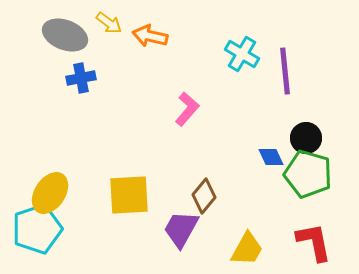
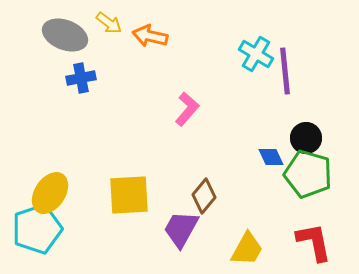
cyan cross: moved 14 px right
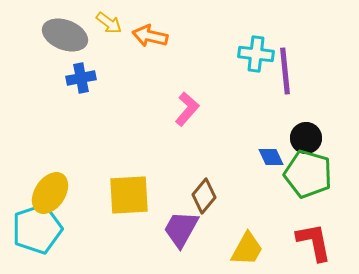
cyan cross: rotated 24 degrees counterclockwise
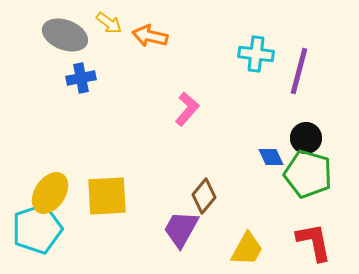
purple line: moved 14 px right; rotated 21 degrees clockwise
yellow square: moved 22 px left, 1 px down
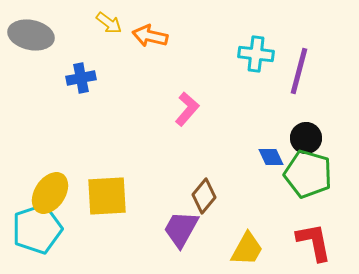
gray ellipse: moved 34 px left; rotated 9 degrees counterclockwise
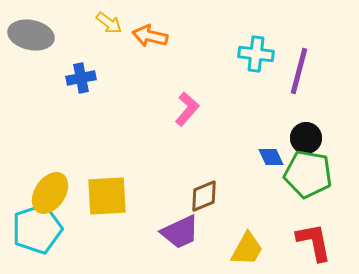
green pentagon: rotated 6 degrees counterclockwise
brown diamond: rotated 28 degrees clockwise
purple trapezoid: moved 1 px left, 3 px down; rotated 144 degrees counterclockwise
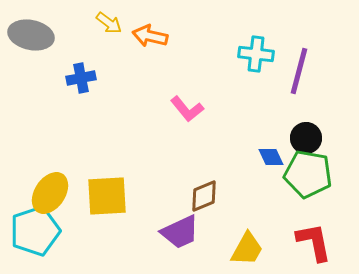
pink L-shape: rotated 100 degrees clockwise
cyan pentagon: moved 2 px left, 2 px down
